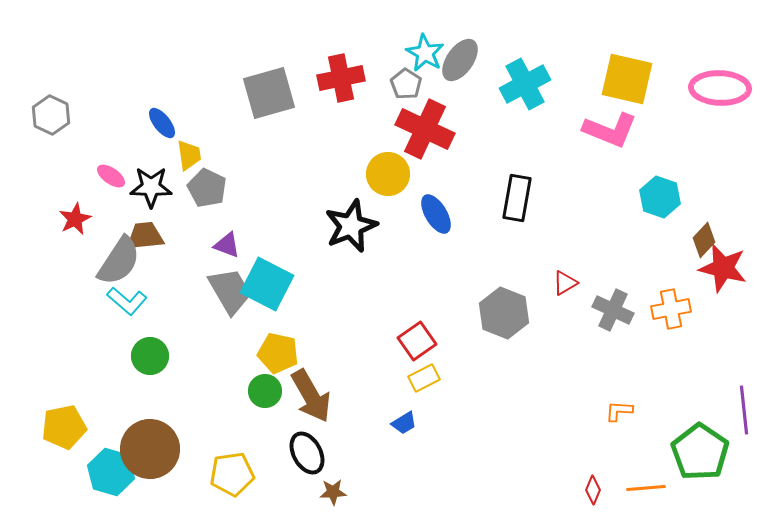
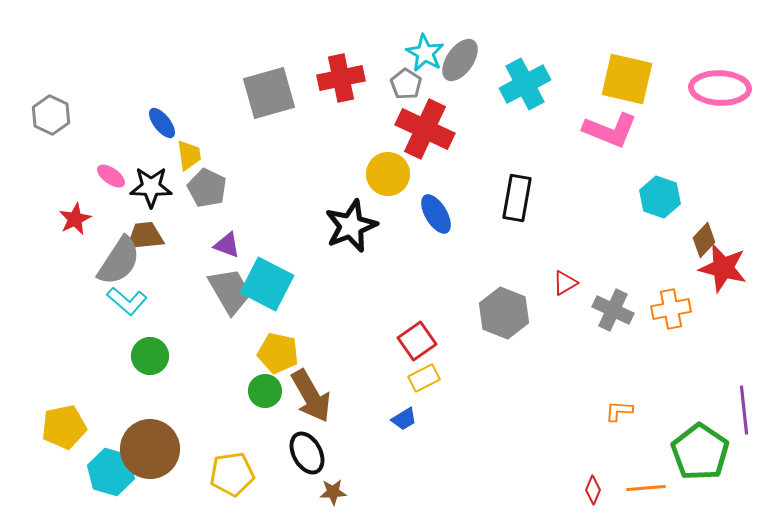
blue trapezoid at (404, 423): moved 4 px up
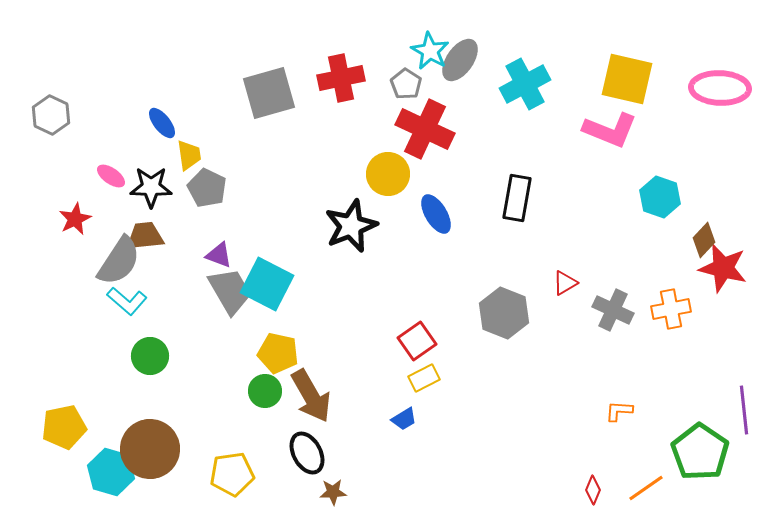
cyan star at (425, 53): moved 5 px right, 2 px up
purple triangle at (227, 245): moved 8 px left, 10 px down
orange line at (646, 488): rotated 30 degrees counterclockwise
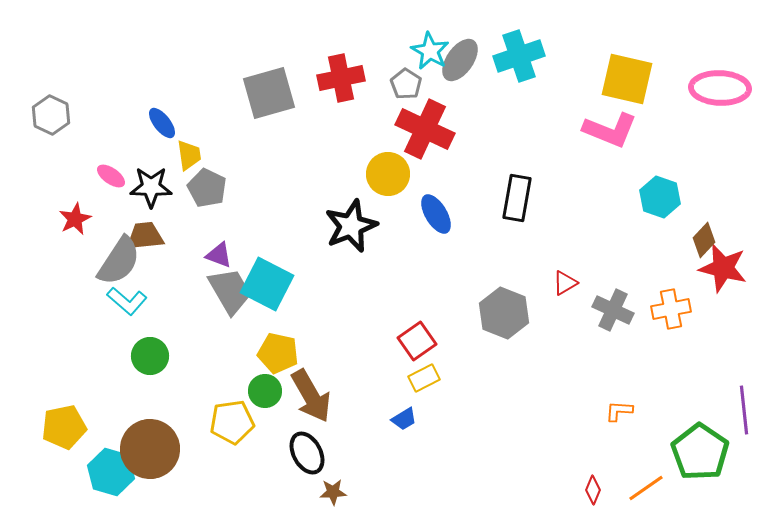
cyan cross at (525, 84): moved 6 px left, 28 px up; rotated 9 degrees clockwise
yellow pentagon at (232, 474): moved 52 px up
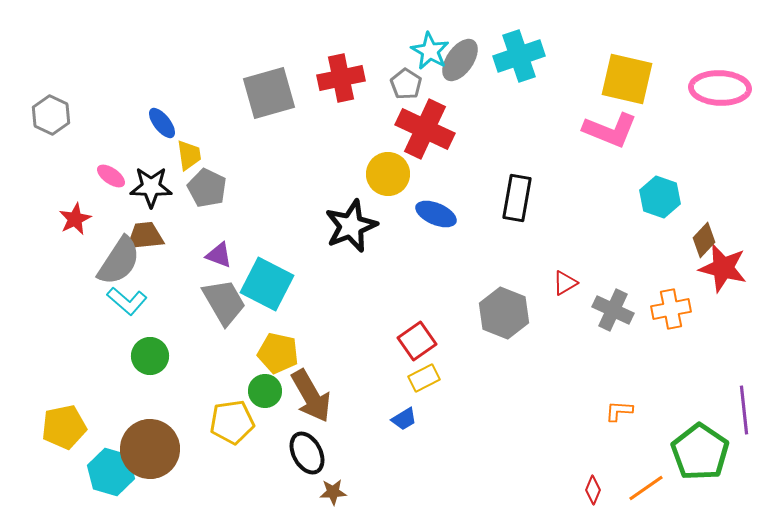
blue ellipse at (436, 214): rotated 36 degrees counterclockwise
gray trapezoid at (230, 291): moved 6 px left, 11 px down
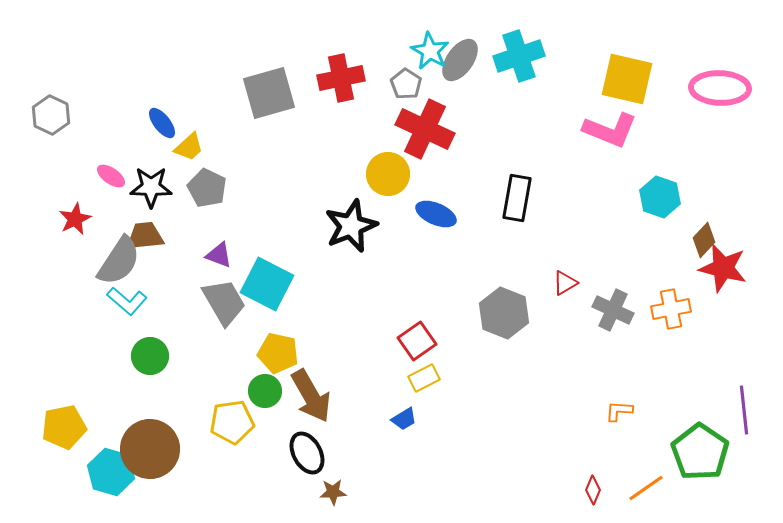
yellow trapezoid at (189, 155): moved 8 px up; rotated 56 degrees clockwise
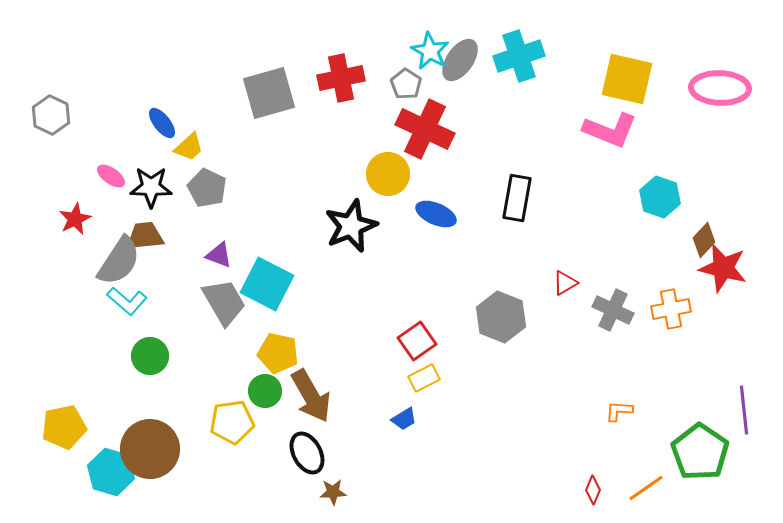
gray hexagon at (504, 313): moved 3 px left, 4 px down
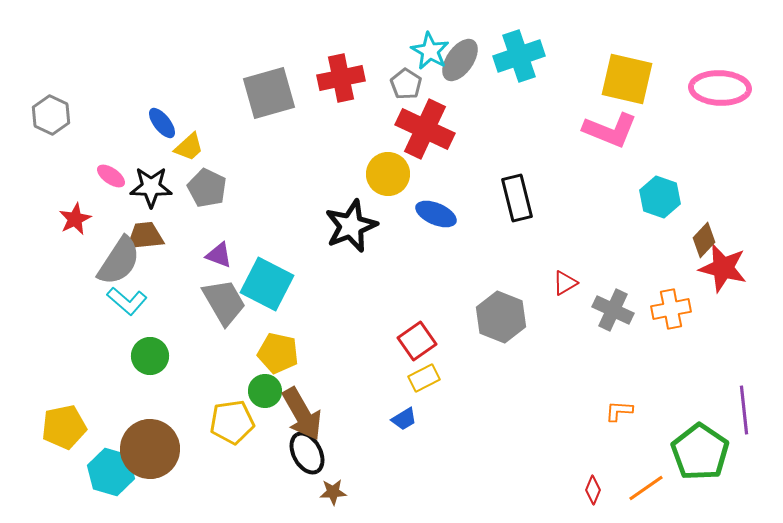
black rectangle at (517, 198): rotated 24 degrees counterclockwise
brown arrow at (311, 396): moved 9 px left, 18 px down
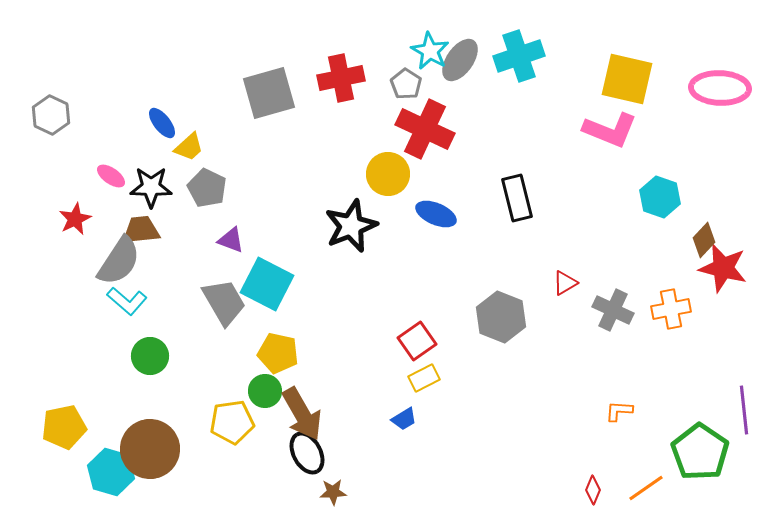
brown trapezoid at (145, 236): moved 4 px left, 6 px up
purple triangle at (219, 255): moved 12 px right, 15 px up
